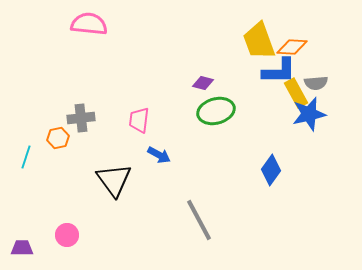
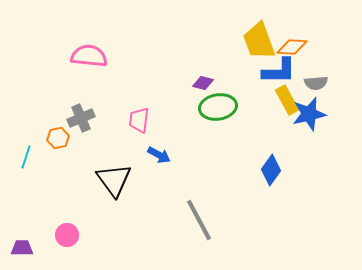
pink semicircle: moved 32 px down
yellow rectangle: moved 9 px left, 7 px down
green ellipse: moved 2 px right, 4 px up; rotated 6 degrees clockwise
gray cross: rotated 16 degrees counterclockwise
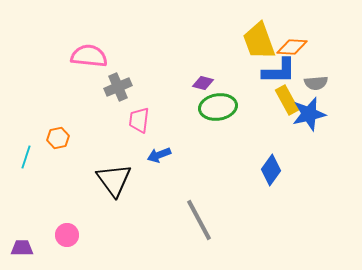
gray cross: moved 37 px right, 31 px up
blue arrow: rotated 130 degrees clockwise
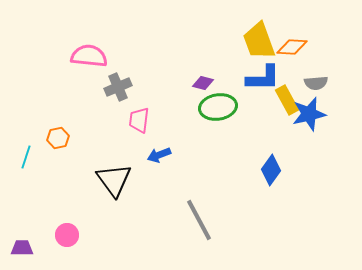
blue L-shape: moved 16 px left, 7 px down
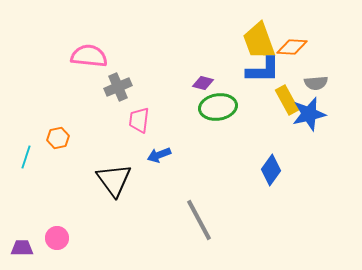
blue L-shape: moved 8 px up
pink circle: moved 10 px left, 3 px down
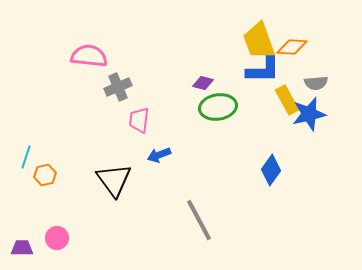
orange hexagon: moved 13 px left, 37 px down
